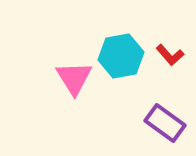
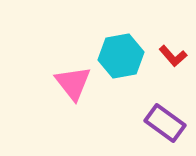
red L-shape: moved 3 px right, 1 px down
pink triangle: moved 1 px left, 5 px down; rotated 6 degrees counterclockwise
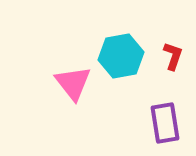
red L-shape: rotated 120 degrees counterclockwise
purple rectangle: rotated 45 degrees clockwise
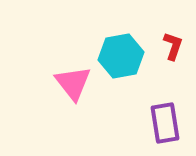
red L-shape: moved 10 px up
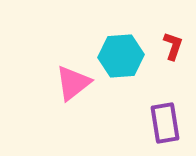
cyan hexagon: rotated 6 degrees clockwise
pink triangle: rotated 30 degrees clockwise
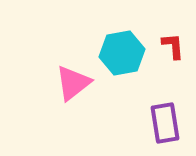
red L-shape: rotated 24 degrees counterclockwise
cyan hexagon: moved 1 px right, 3 px up; rotated 6 degrees counterclockwise
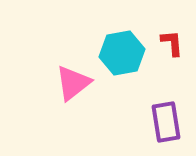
red L-shape: moved 1 px left, 3 px up
purple rectangle: moved 1 px right, 1 px up
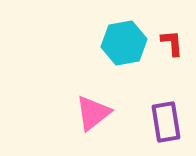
cyan hexagon: moved 2 px right, 10 px up
pink triangle: moved 20 px right, 30 px down
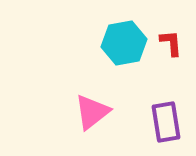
red L-shape: moved 1 px left
pink triangle: moved 1 px left, 1 px up
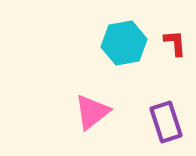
red L-shape: moved 4 px right
purple rectangle: rotated 9 degrees counterclockwise
